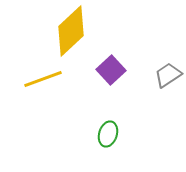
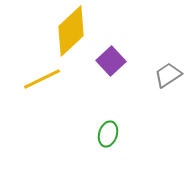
purple square: moved 9 px up
yellow line: moved 1 px left; rotated 6 degrees counterclockwise
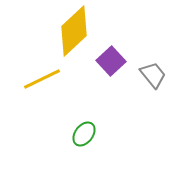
yellow diamond: moved 3 px right
gray trapezoid: moved 15 px left; rotated 84 degrees clockwise
green ellipse: moved 24 px left; rotated 20 degrees clockwise
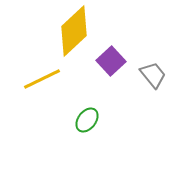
green ellipse: moved 3 px right, 14 px up
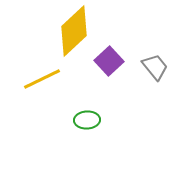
purple square: moved 2 px left
gray trapezoid: moved 2 px right, 8 px up
green ellipse: rotated 50 degrees clockwise
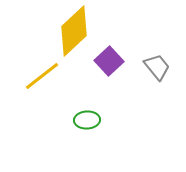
gray trapezoid: moved 2 px right
yellow line: moved 3 px up; rotated 12 degrees counterclockwise
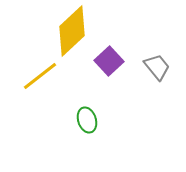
yellow diamond: moved 2 px left
yellow line: moved 2 px left
green ellipse: rotated 75 degrees clockwise
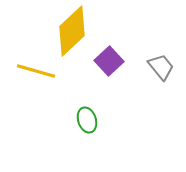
gray trapezoid: moved 4 px right
yellow line: moved 4 px left, 5 px up; rotated 54 degrees clockwise
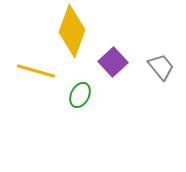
yellow diamond: rotated 27 degrees counterclockwise
purple square: moved 4 px right, 1 px down
green ellipse: moved 7 px left, 25 px up; rotated 45 degrees clockwise
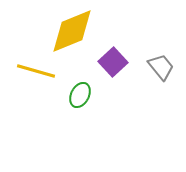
yellow diamond: rotated 48 degrees clockwise
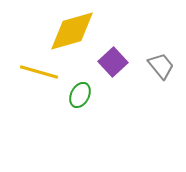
yellow diamond: rotated 6 degrees clockwise
gray trapezoid: moved 1 px up
yellow line: moved 3 px right, 1 px down
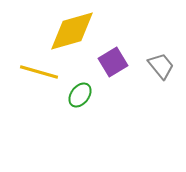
purple square: rotated 12 degrees clockwise
green ellipse: rotated 10 degrees clockwise
